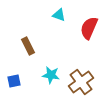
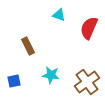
brown cross: moved 6 px right
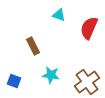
brown rectangle: moved 5 px right
blue square: rotated 32 degrees clockwise
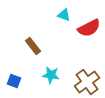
cyan triangle: moved 5 px right
red semicircle: rotated 140 degrees counterclockwise
brown rectangle: rotated 12 degrees counterclockwise
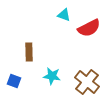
brown rectangle: moved 4 px left, 6 px down; rotated 36 degrees clockwise
cyan star: moved 1 px right, 1 px down
brown cross: rotated 15 degrees counterclockwise
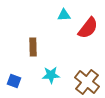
cyan triangle: rotated 24 degrees counterclockwise
red semicircle: moved 1 px left; rotated 25 degrees counterclockwise
brown rectangle: moved 4 px right, 5 px up
cyan star: moved 1 px left, 1 px up; rotated 12 degrees counterclockwise
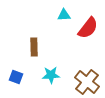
brown rectangle: moved 1 px right
blue square: moved 2 px right, 4 px up
